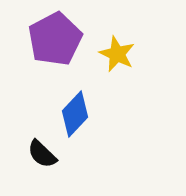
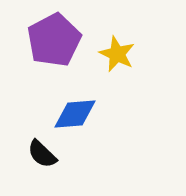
purple pentagon: moved 1 px left, 1 px down
blue diamond: rotated 42 degrees clockwise
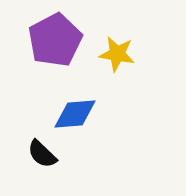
purple pentagon: moved 1 px right
yellow star: rotated 15 degrees counterclockwise
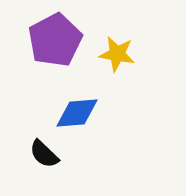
blue diamond: moved 2 px right, 1 px up
black semicircle: moved 2 px right
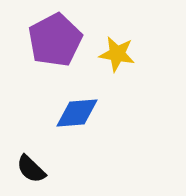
black semicircle: moved 13 px left, 15 px down
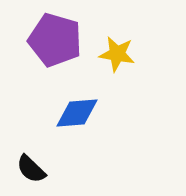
purple pentagon: rotated 28 degrees counterclockwise
